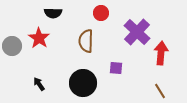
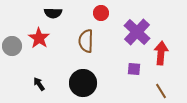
purple square: moved 18 px right, 1 px down
brown line: moved 1 px right
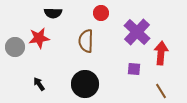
red star: rotated 30 degrees clockwise
gray circle: moved 3 px right, 1 px down
black circle: moved 2 px right, 1 px down
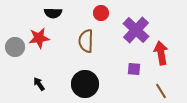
purple cross: moved 1 px left, 2 px up
red arrow: rotated 15 degrees counterclockwise
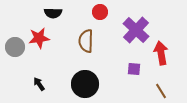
red circle: moved 1 px left, 1 px up
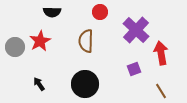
black semicircle: moved 1 px left, 1 px up
red star: moved 1 px right, 3 px down; rotated 20 degrees counterclockwise
purple square: rotated 24 degrees counterclockwise
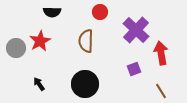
gray circle: moved 1 px right, 1 px down
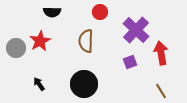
purple square: moved 4 px left, 7 px up
black circle: moved 1 px left
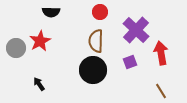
black semicircle: moved 1 px left
brown semicircle: moved 10 px right
black circle: moved 9 px right, 14 px up
